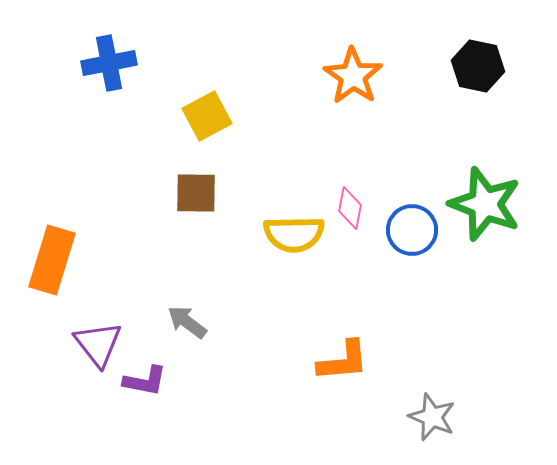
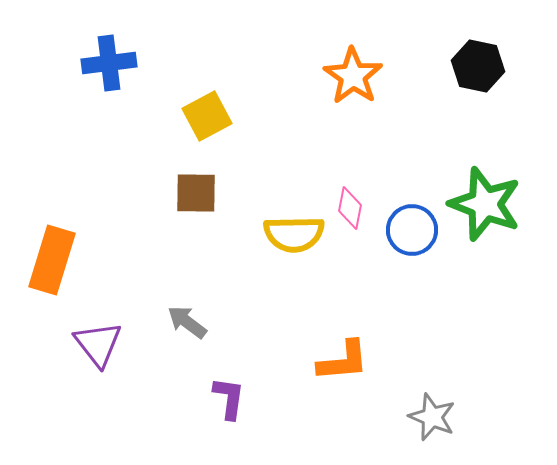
blue cross: rotated 4 degrees clockwise
purple L-shape: moved 84 px right, 17 px down; rotated 93 degrees counterclockwise
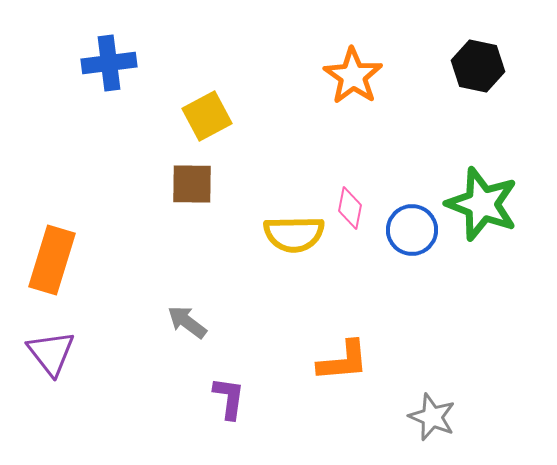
brown square: moved 4 px left, 9 px up
green star: moved 3 px left
purple triangle: moved 47 px left, 9 px down
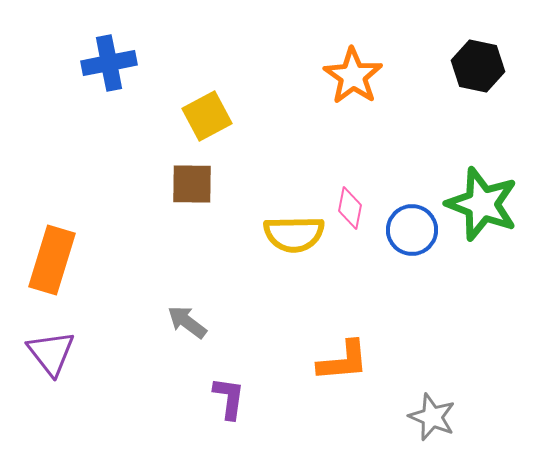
blue cross: rotated 4 degrees counterclockwise
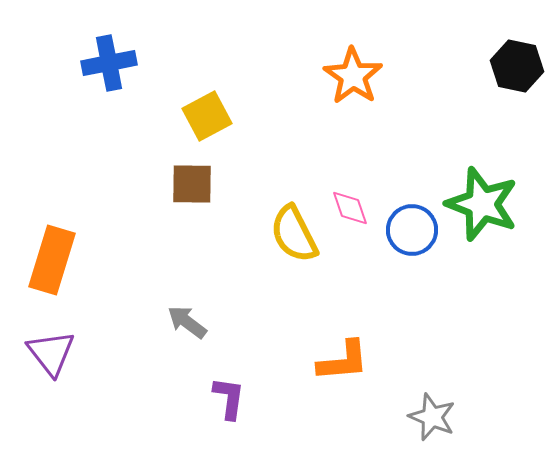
black hexagon: moved 39 px right
pink diamond: rotated 30 degrees counterclockwise
yellow semicircle: rotated 64 degrees clockwise
